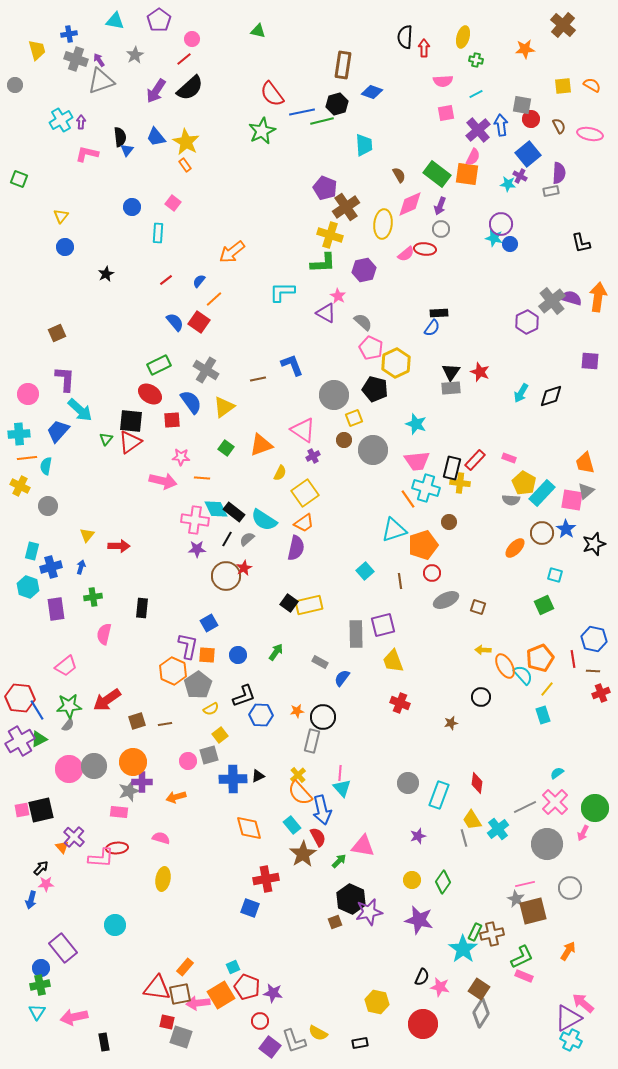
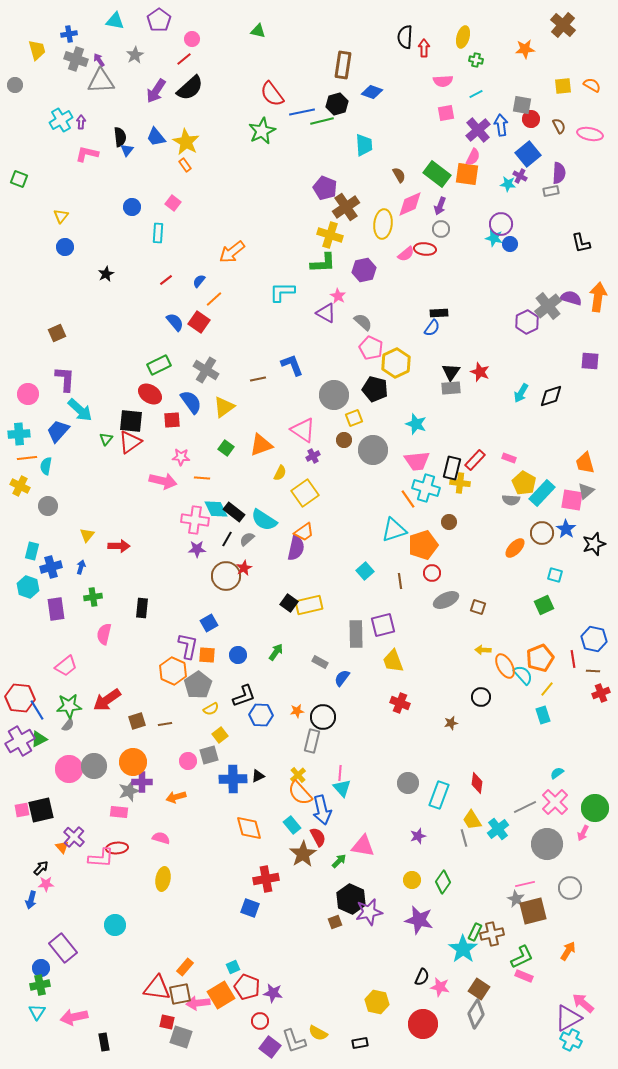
gray triangle at (101, 81): rotated 16 degrees clockwise
gray cross at (552, 301): moved 4 px left, 5 px down
orange trapezoid at (304, 523): moved 9 px down
gray diamond at (481, 1013): moved 5 px left, 1 px down
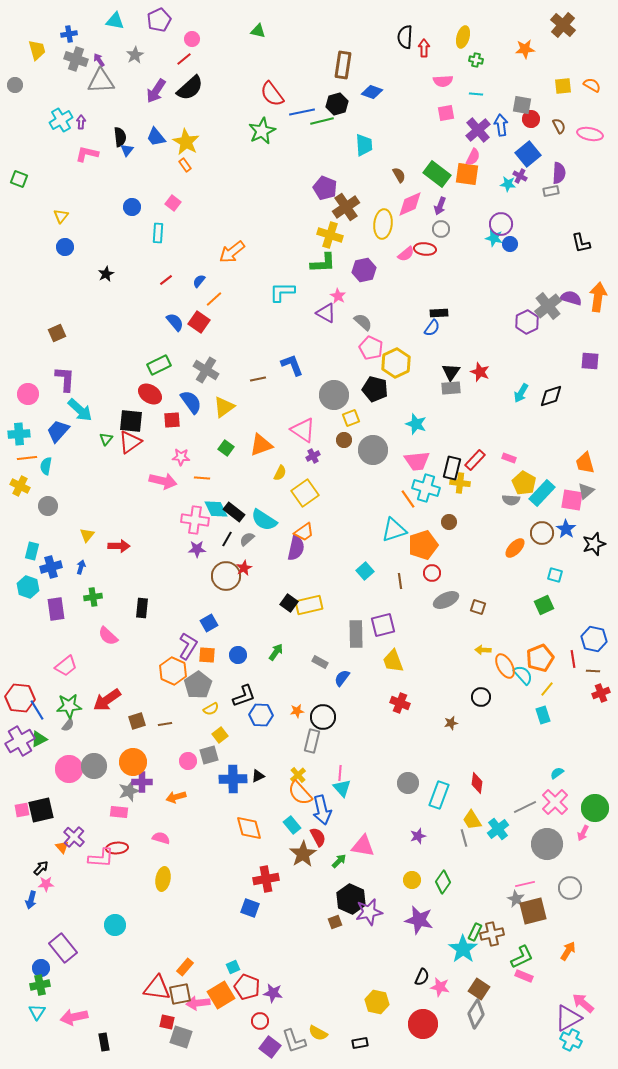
purple pentagon at (159, 20): rotated 10 degrees clockwise
cyan line at (476, 94): rotated 32 degrees clockwise
yellow square at (354, 418): moved 3 px left
pink semicircle at (104, 634): moved 4 px right, 2 px down; rotated 60 degrees counterclockwise
purple L-shape at (188, 646): rotated 20 degrees clockwise
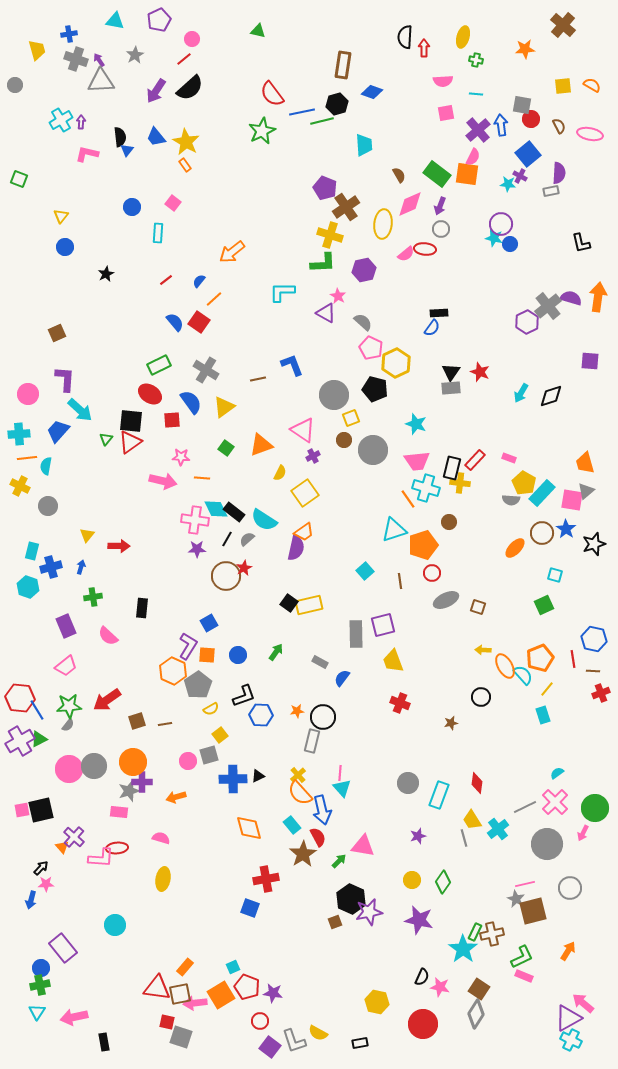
purple rectangle at (56, 609): moved 10 px right, 17 px down; rotated 15 degrees counterclockwise
pink arrow at (198, 1003): moved 3 px left
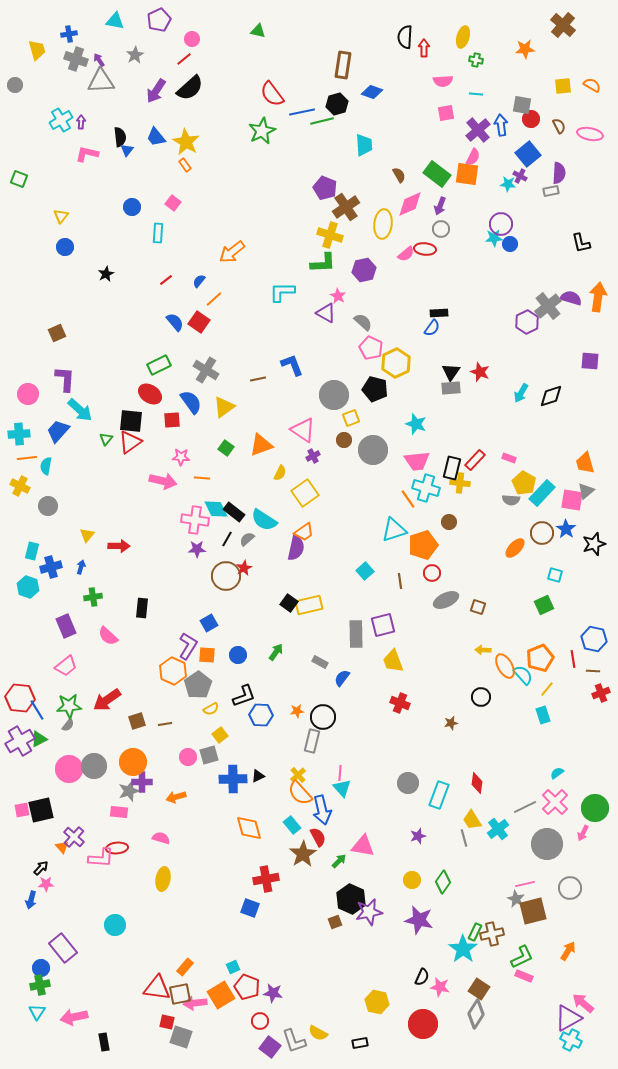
cyan star at (494, 238): rotated 18 degrees counterclockwise
pink circle at (188, 761): moved 4 px up
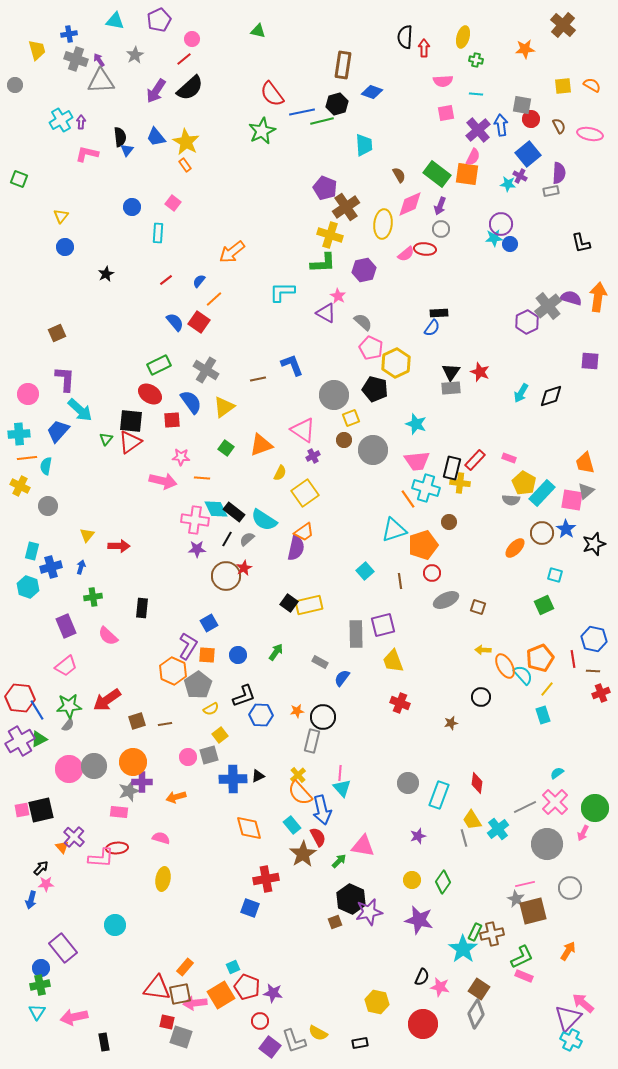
purple triangle at (568, 1018): rotated 16 degrees counterclockwise
